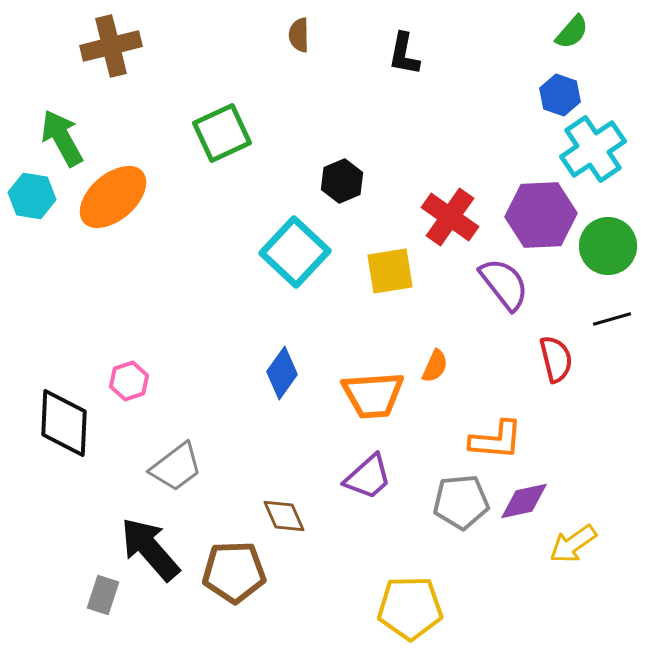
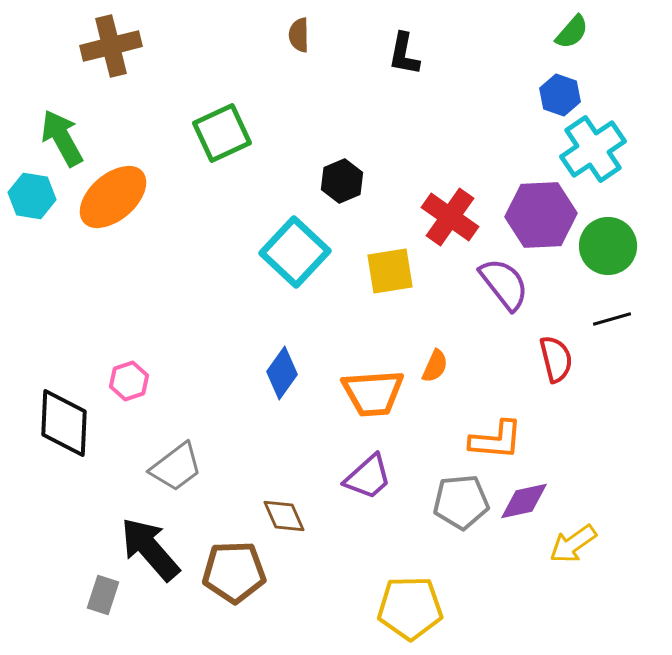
orange trapezoid: moved 2 px up
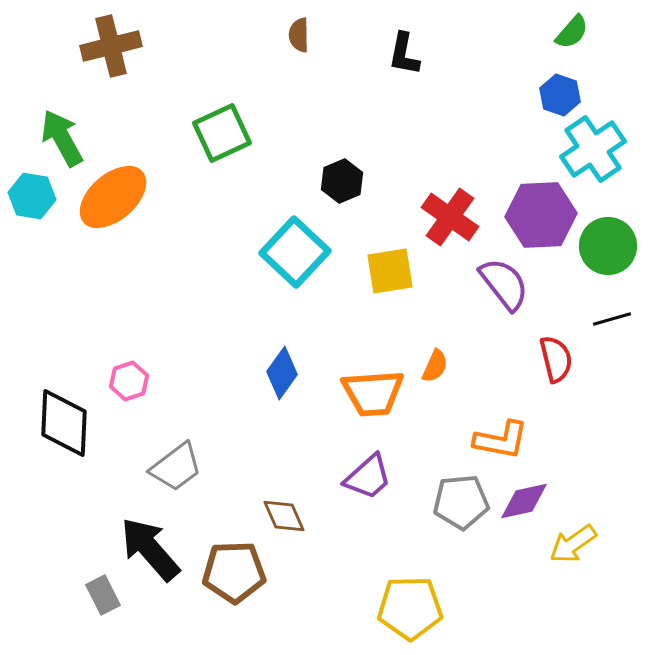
orange L-shape: moved 5 px right; rotated 6 degrees clockwise
gray rectangle: rotated 45 degrees counterclockwise
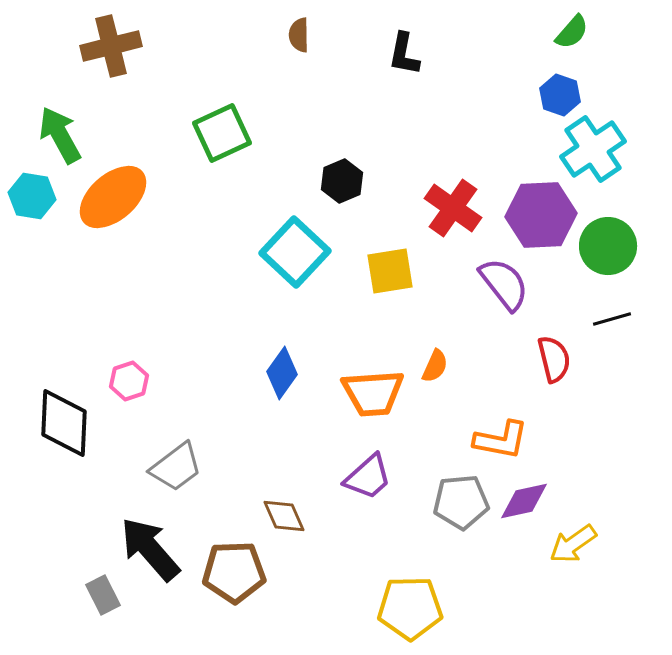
green arrow: moved 2 px left, 3 px up
red cross: moved 3 px right, 9 px up
red semicircle: moved 2 px left
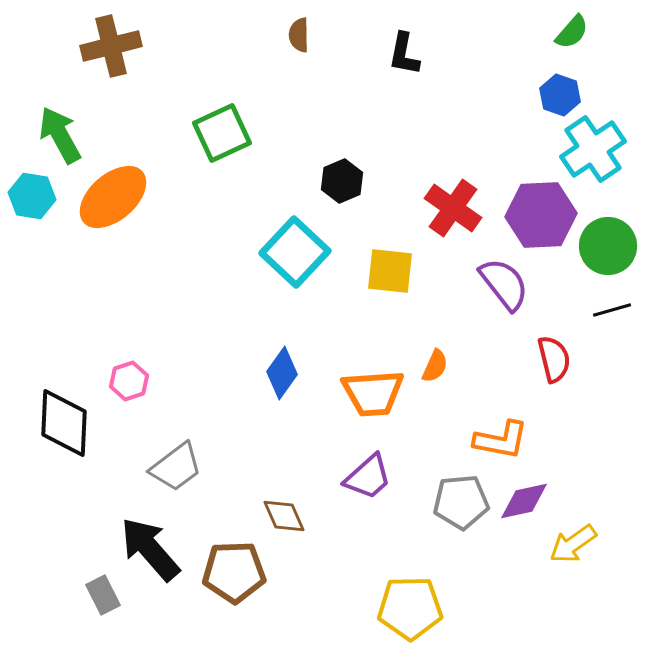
yellow square: rotated 15 degrees clockwise
black line: moved 9 px up
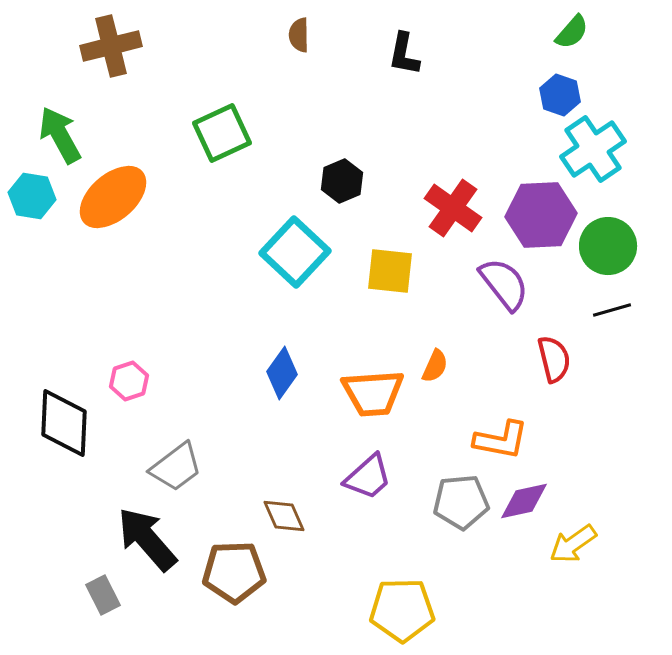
black arrow: moved 3 px left, 10 px up
yellow pentagon: moved 8 px left, 2 px down
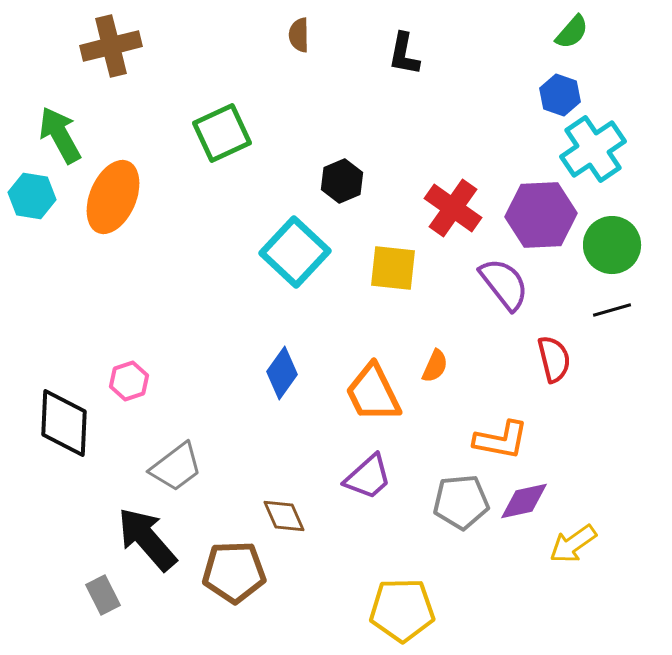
orange ellipse: rotated 26 degrees counterclockwise
green circle: moved 4 px right, 1 px up
yellow square: moved 3 px right, 3 px up
orange trapezoid: rotated 68 degrees clockwise
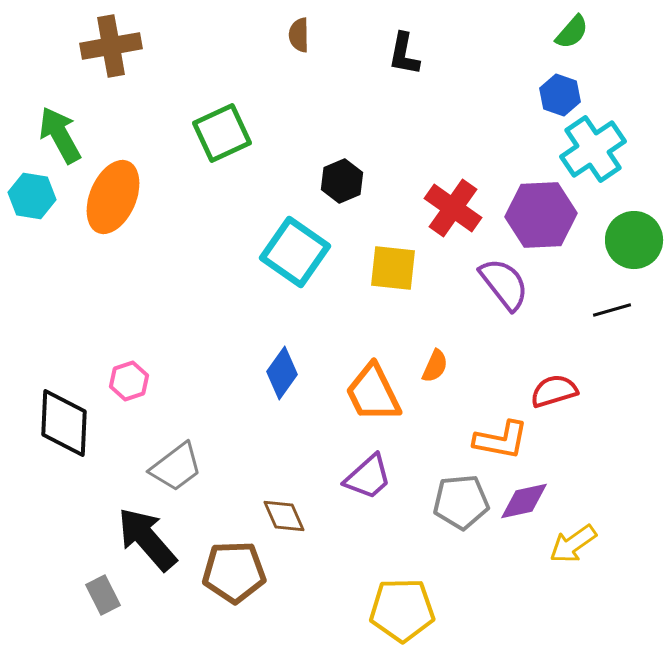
brown cross: rotated 4 degrees clockwise
green circle: moved 22 px right, 5 px up
cyan square: rotated 8 degrees counterclockwise
red semicircle: moved 32 px down; rotated 93 degrees counterclockwise
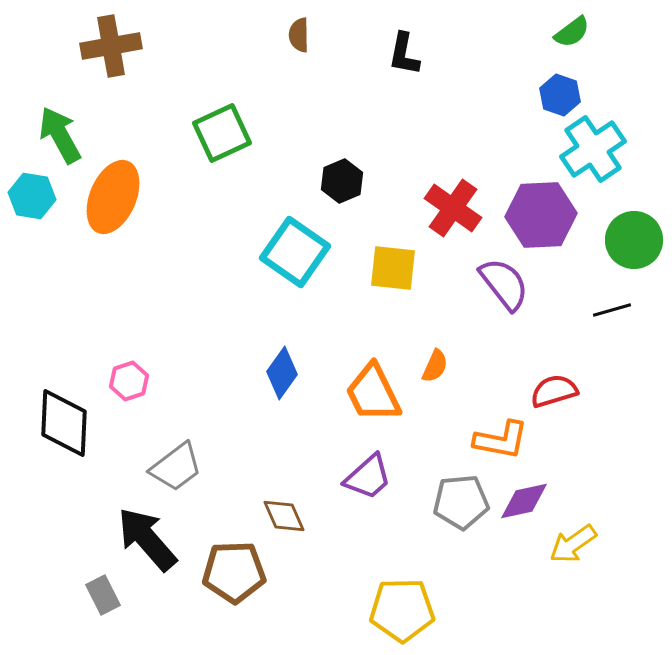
green semicircle: rotated 12 degrees clockwise
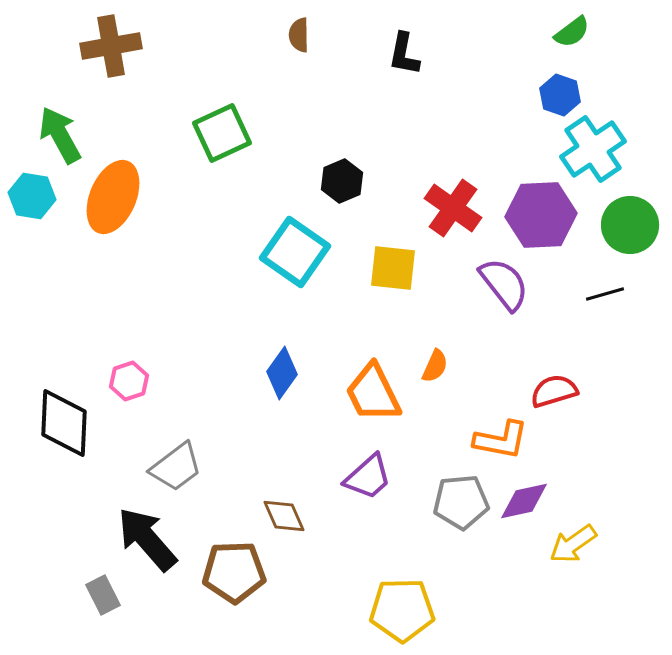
green circle: moved 4 px left, 15 px up
black line: moved 7 px left, 16 px up
